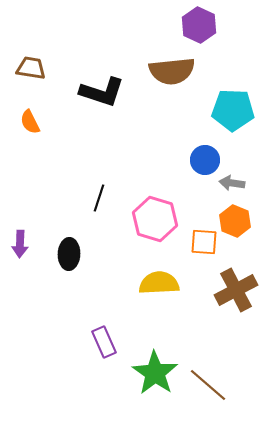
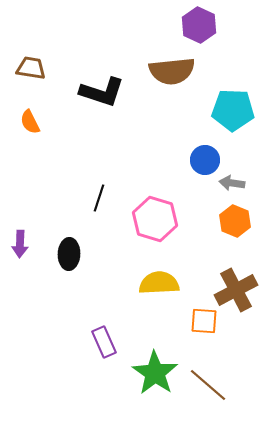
orange square: moved 79 px down
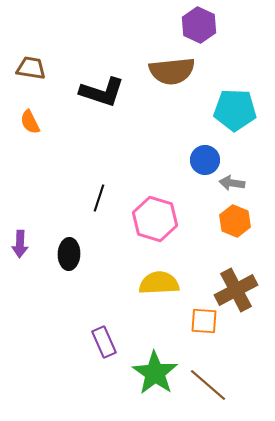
cyan pentagon: moved 2 px right
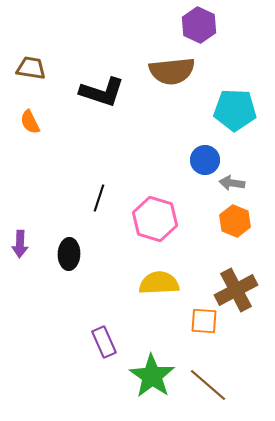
green star: moved 3 px left, 3 px down
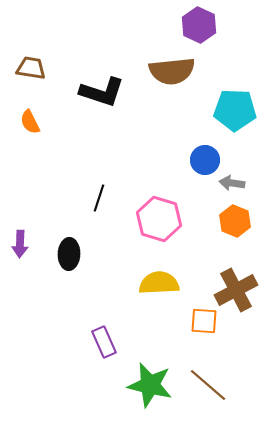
pink hexagon: moved 4 px right
green star: moved 2 px left, 9 px down; rotated 21 degrees counterclockwise
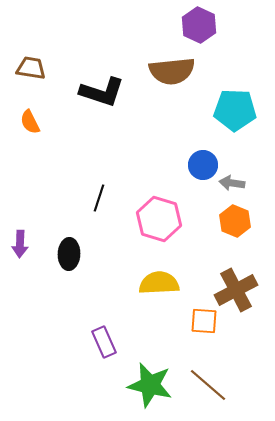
blue circle: moved 2 px left, 5 px down
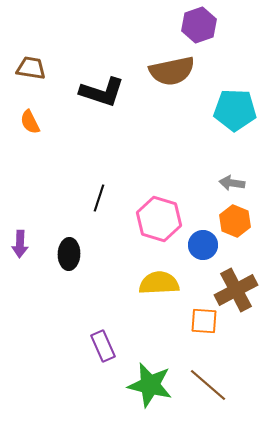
purple hexagon: rotated 16 degrees clockwise
brown semicircle: rotated 6 degrees counterclockwise
blue circle: moved 80 px down
purple rectangle: moved 1 px left, 4 px down
